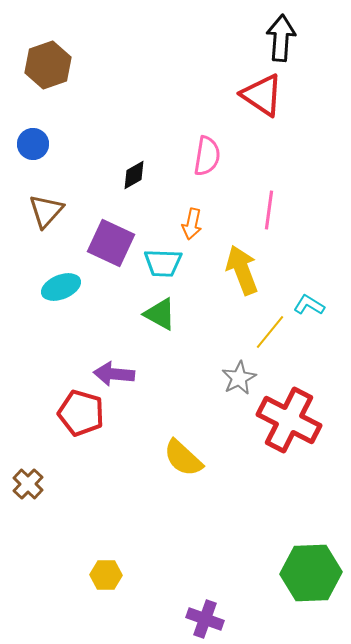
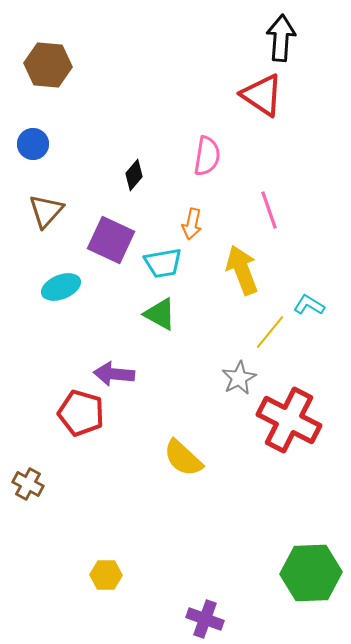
brown hexagon: rotated 24 degrees clockwise
black diamond: rotated 20 degrees counterclockwise
pink line: rotated 27 degrees counterclockwise
purple square: moved 3 px up
cyan trapezoid: rotated 12 degrees counterclockwise
brown cross: rotated 16 degrees counterclockwise
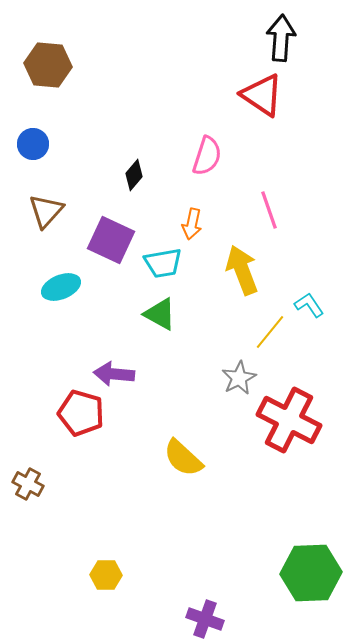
pink semicircle: rotated 9 degrees clockwise
cyan L-shape: rotated 24 degrees clockwise
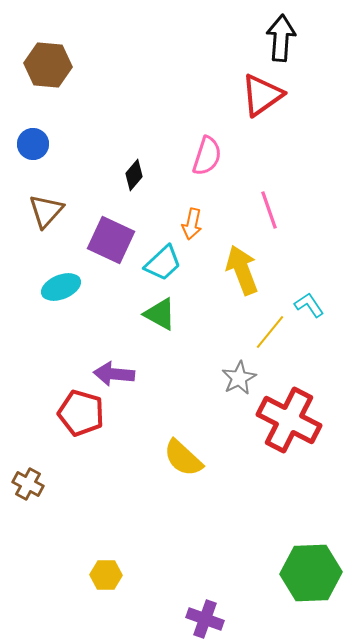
red triangle: rotated 51 degrees clockwise
cyan trapezoid: rotated 33 degrees counterclockwise
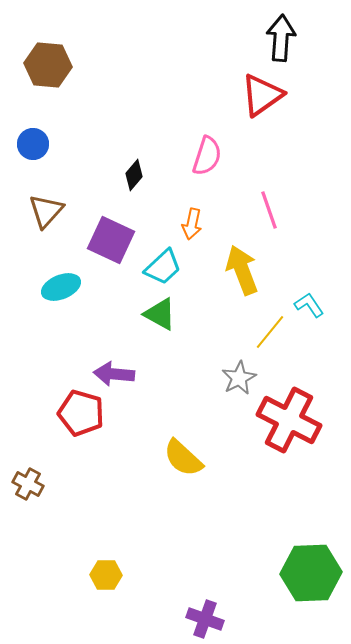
cyan trapezoid: moved 4 px down
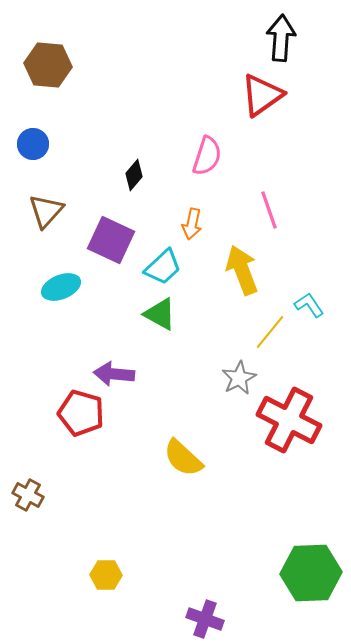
brown cross: moved 11 px down
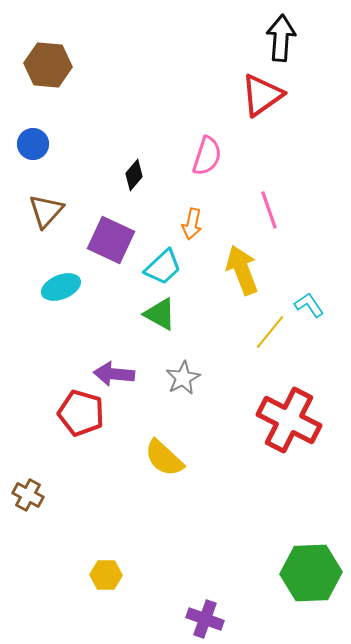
gray star: moved 56 px left
yellow semicircle: moved 19 px left
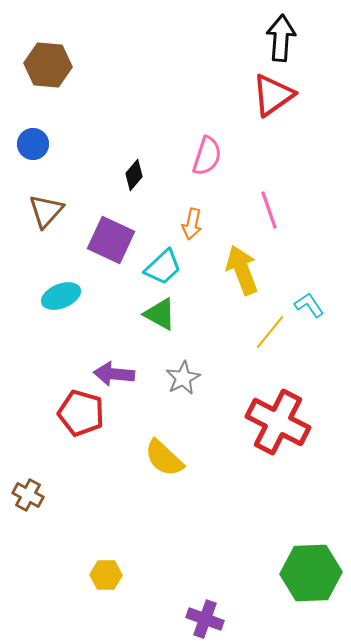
red triangle: moved 11 px right
cyan ellipse: moved 9 px down
red cross: moved 11 px left, 2 px down
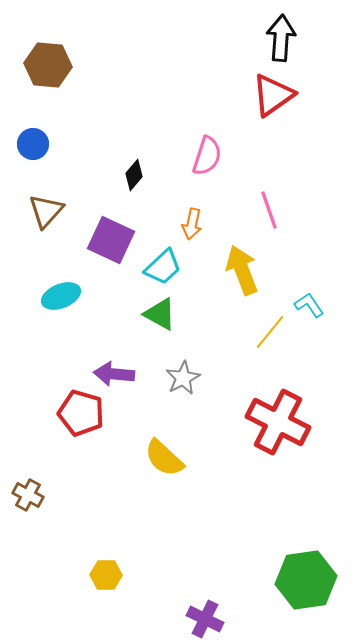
green hexagon: moved 5 px left, 7 px down; rotated 6 degrees counterclockwise
purple cross: rotated 6 degrees clockwise
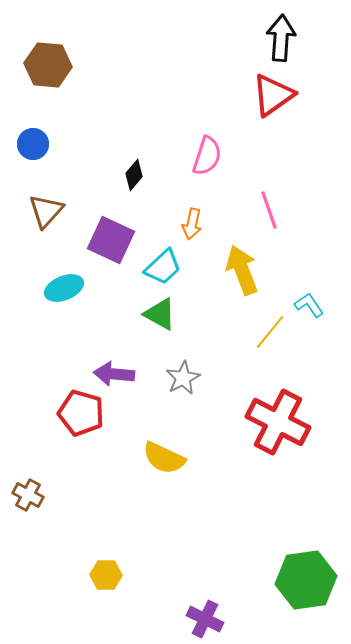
cyan ellipse: moved 3 px right, 8 px up
yellow semicircle: rotated 18 degrees counterclockwise
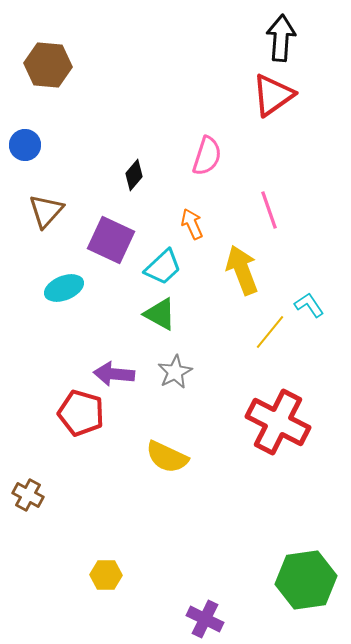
blue circle: moved 8 px left, 1 px down
orange arrow: rotated 144 degrees clockwise
gray star: moved 8 px left, 6 px up
yellow semicircle: moved 3 px right, 1 px up
